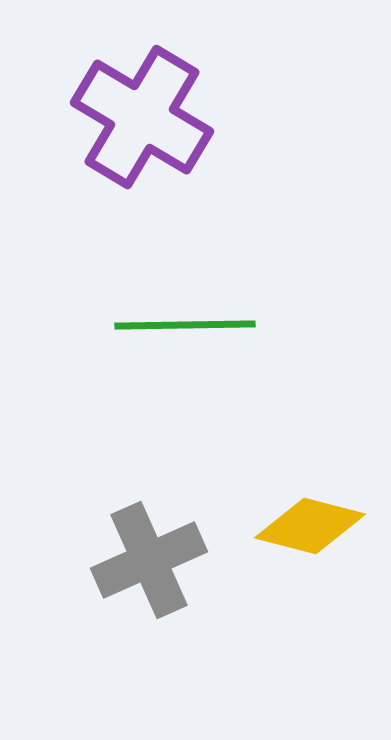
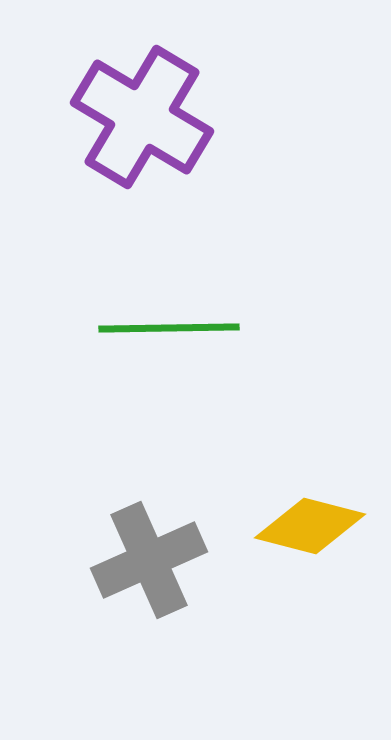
green line: moved 16 px left, 3 px down
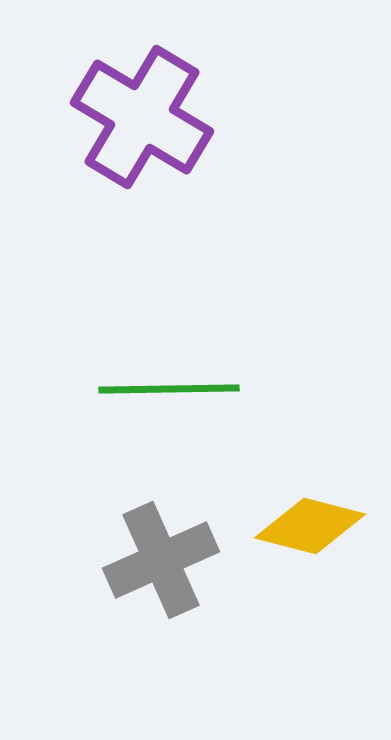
green line: moved 61 px down
gray cross: moved 12 px right
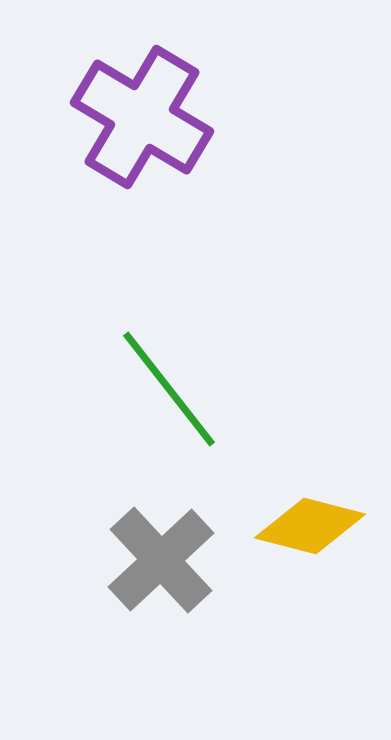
green line: rotated 53 degrees clockwise
gray cross: rotated 19 degrees counterclockwise
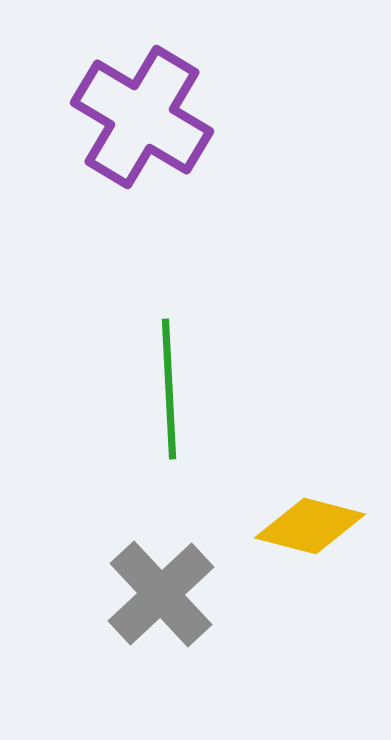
green line: rotated 35 degrees clockwise
gray cross: moved 34 px down
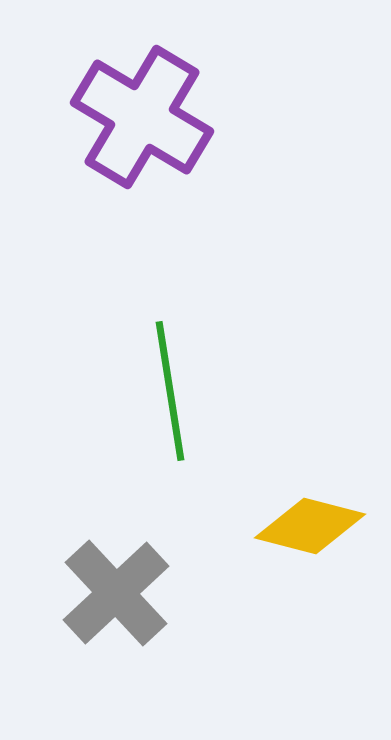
green line: moved 1 px right, 2 px down; rotated 6 degrees counterclockwise
gray cross: moved 45 px left, 1 px up
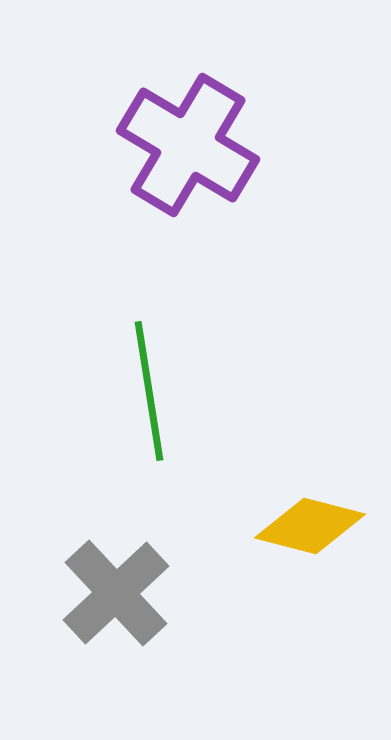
purple cross: moved 46 px right, 28 px down
green line: moved 21 px left
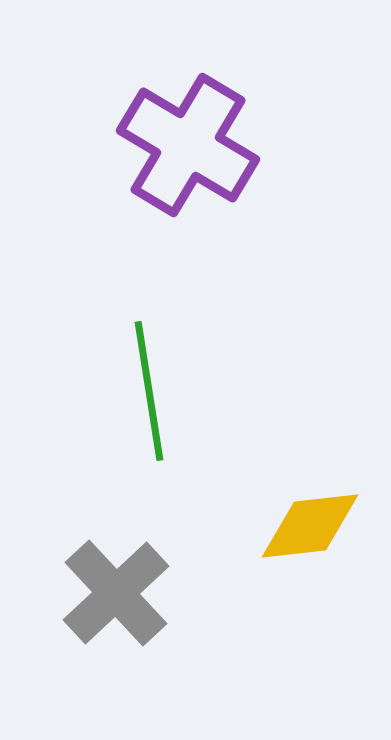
yellow diamond: rotated 21 degrees counterclockwise
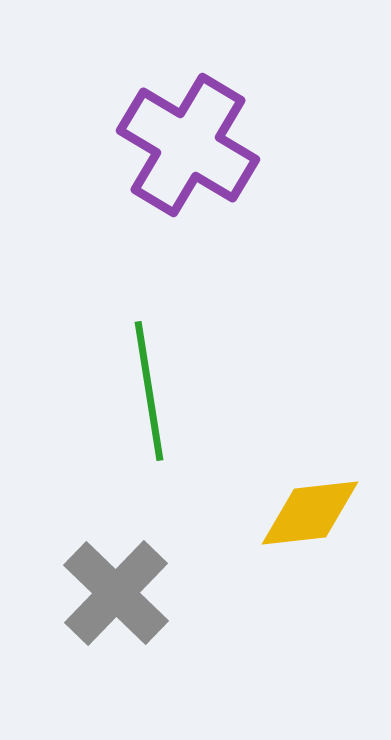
yellow diamond: moved 13 px up
gray cross: rotated 3 degrees counterclockwise
